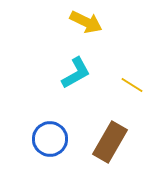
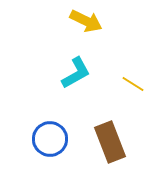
yellow arrow: moved 1 px up
yellow line: moved 1 px right, 1 px up
brown rectangle: rotated 51 degrees counterclockwise
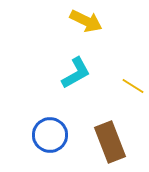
yellow line: moved 2 px down
blue circle: moved 4 px up
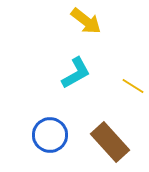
yellow arrow: rotated 12 degrees clockwise
brown rectangle: rotated 21 degrees counterclockwise
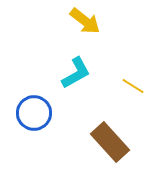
yellow arrow: moved 1 px left
blue circle: moved 16 px left, 22 px up
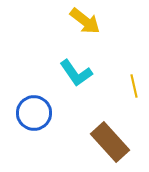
cyan L-shape: rotated 84 degrees clockwise
yellow line: moved 1 px right; rotated 45 degrees clockwise
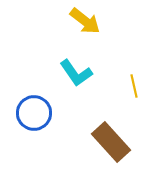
brown rectangle: moved 1 px right
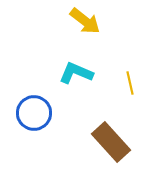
cyan L-shape: rotated 148 degrees clockwise
yellow line: moved 4 px left, 3 px up
